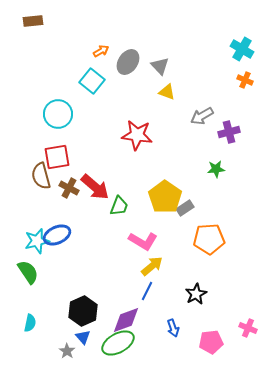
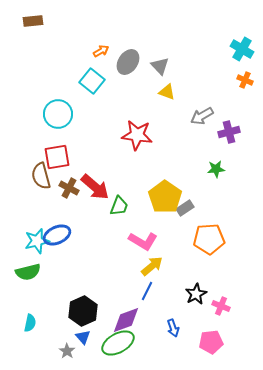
green semicircle: rotated 110 degrees clockwise
pink cross: moved 27 px left, 22 px up
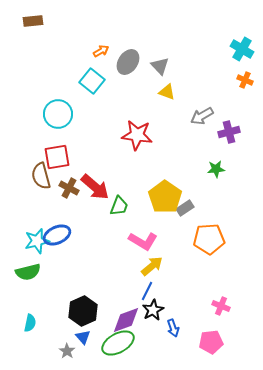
black star: moved 43 px left, 16 px down
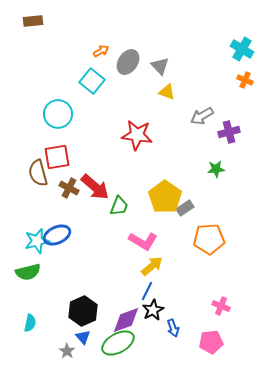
brown semicircle: moved 3 px left, 3 px up
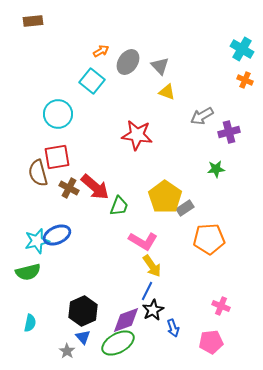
yellow arrow: rotated 95 degrees clockwise
